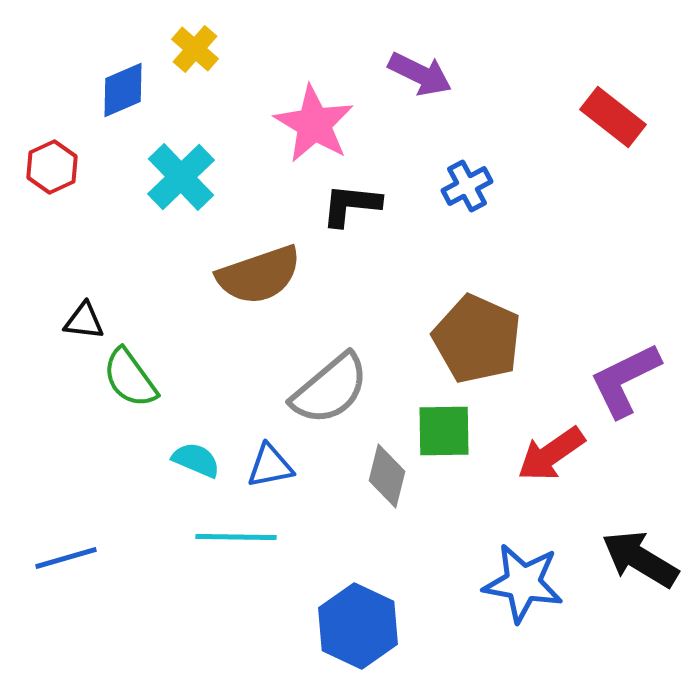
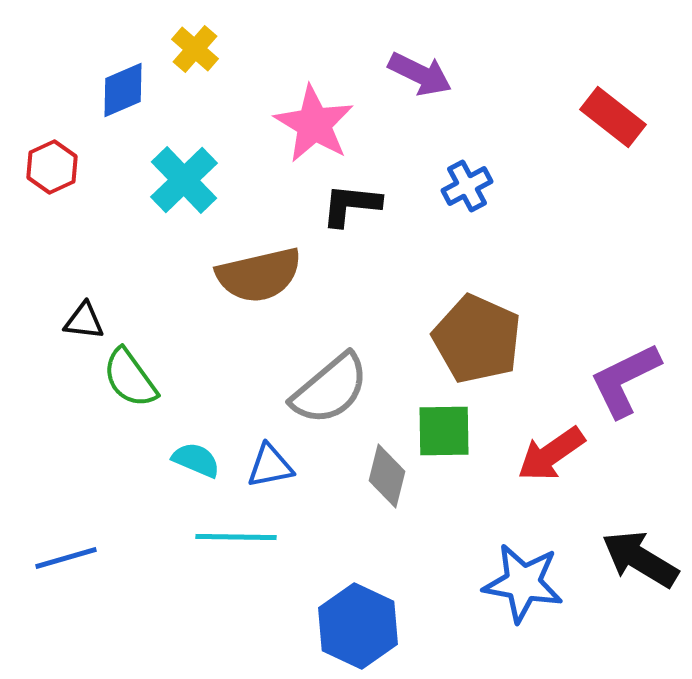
cyan cross: moved 3 px right, 3 px down
brown semicircle: rotated 6 degrees clockwise
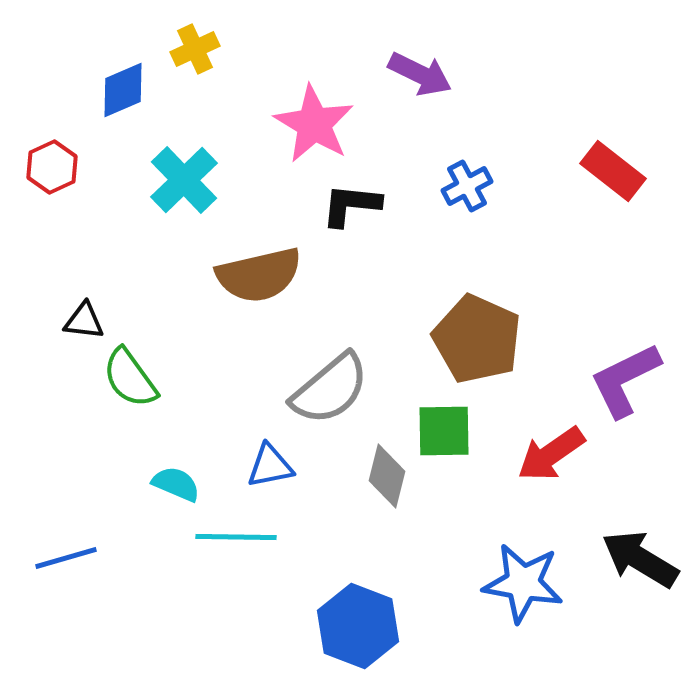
yellow cross: rotated 24 degrees clockwise
red rectangle: moved 54 px down
cyan semicircle: moved 20 px left, 24 px down
blue hexagon: rotated 4 degrees counterclockwise
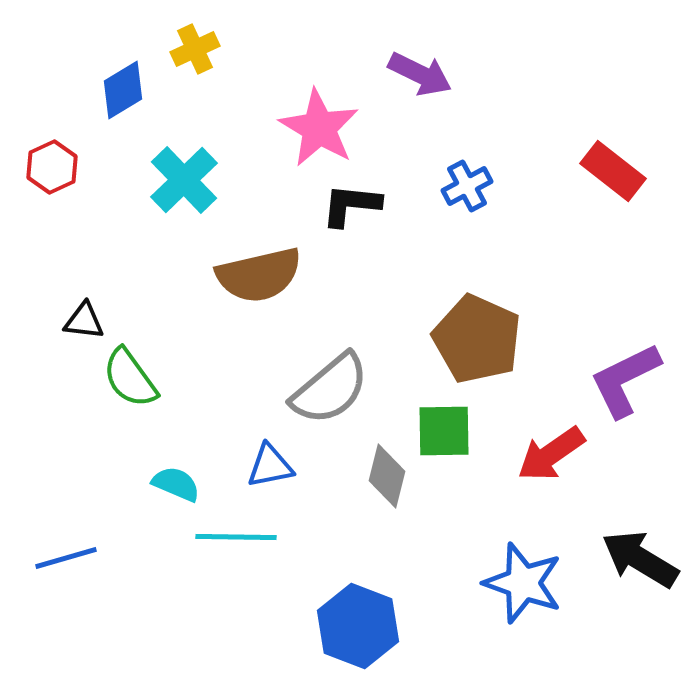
blue diamond: rotated 8 degrees counterclockwise
pink star: moved 5 px right, 4 px down
blue star: rotated 10 degrees clockwise
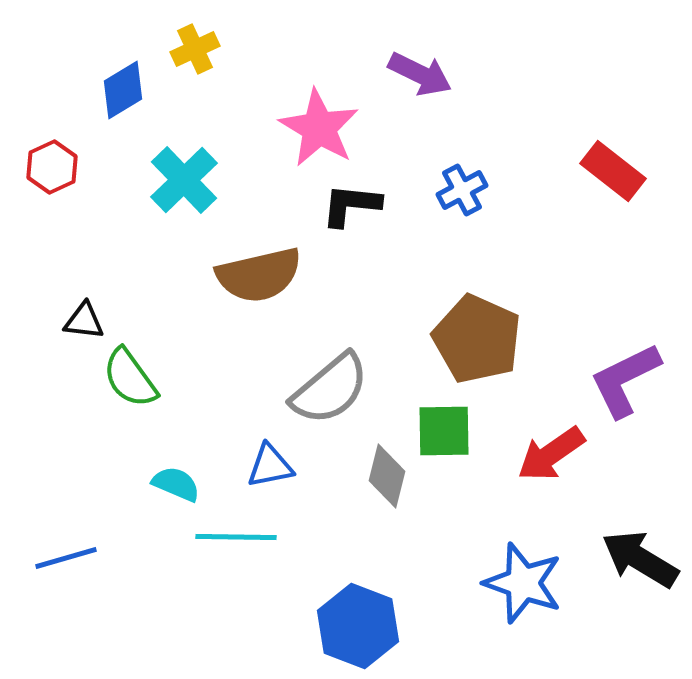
blue cross: moved 5 px left, 4 px down
